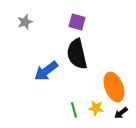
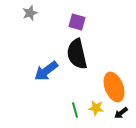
gray star: moved 5 px right, 9 px up
green line: moved 1 px right
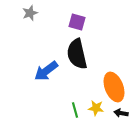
black arrow: rotated 48 degrees clockwise
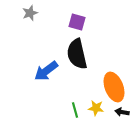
black arrow: moved 1 px right, 1 px up
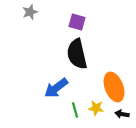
gray star: moved 1 px up
blue arrow: moved 10 px right, 17 px down
black arrow: moved 2 px down
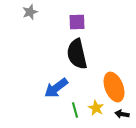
purple square: rotated 18 degrees counterclockwise
yellow star: rotated 21 degrees clockwise
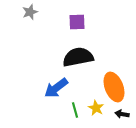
black semicircle: moved 1 px right, 3 px down; rotated 92 degrees clockwise
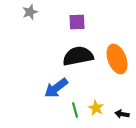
black semicircle: moved 1 px up
orange ellipse: moved 3 px right, 28 px up
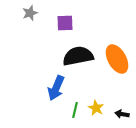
gray star: moved 1 px down
purple square: moved 12 px left, 1 px down
orange ellipse: rotated 8 degrees counterclockwise
blue arrow: rotated 30 degrees counterclockwise
green line: rotated 28 degrees clockwise
